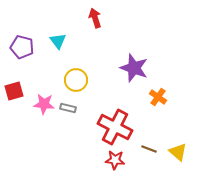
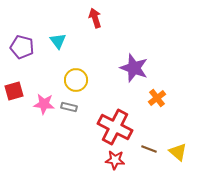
orange cross: moved 1 px left, 1 px down; rotated 18 degrees clockwise
gray rectangle: moved 1 px right, 1 px up
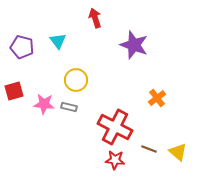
purple star: moved 23 px up
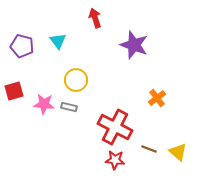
purple pentagon: moved 1 px up
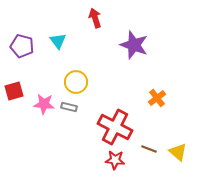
yellow circle: moved 2 px down
